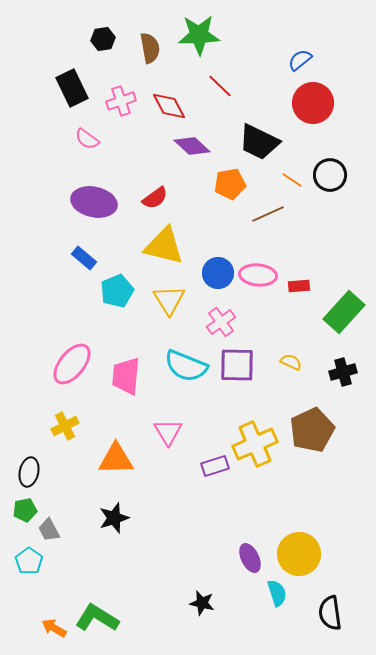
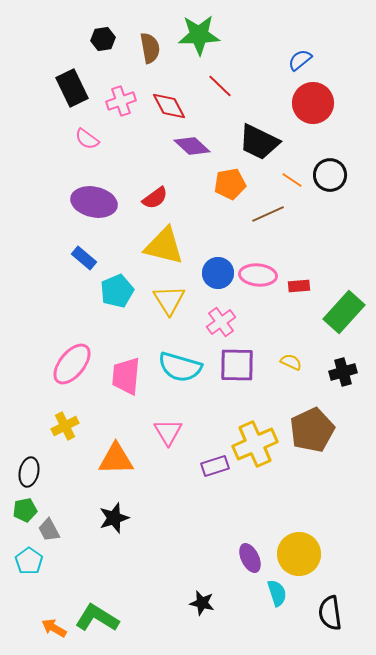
cyan semicircle at (186, 366): moved 6 px left, 1 px down; rotated 6 degrees counterclockwise
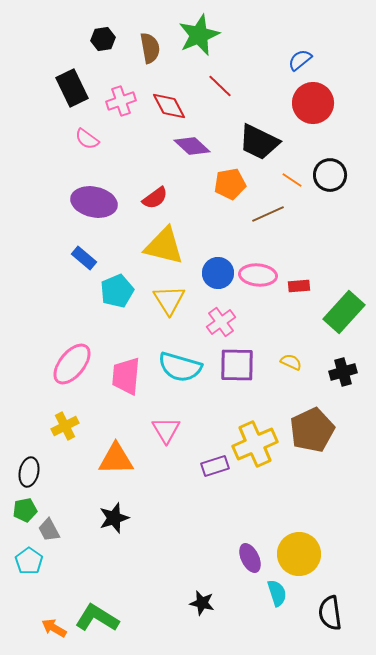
green star at (199, 35): rotated 21 degrees counterclockwise
pink triangle at (168, 432): moved 2 px left, 2 px up
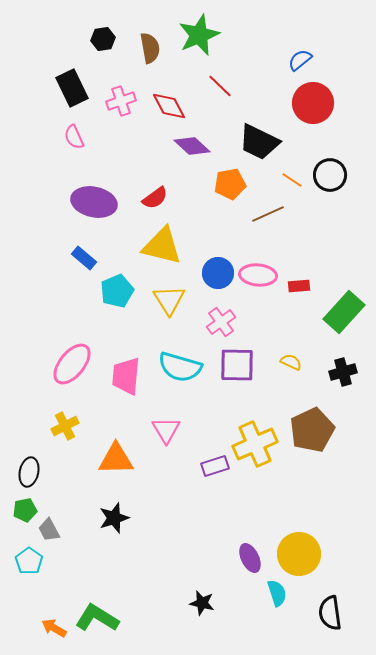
pink semicircle at (87, 139): moved 13 px left, 2 px up; rotated 30 degrees clockwise
yellow triangle at (164, 246): moved 2 px left
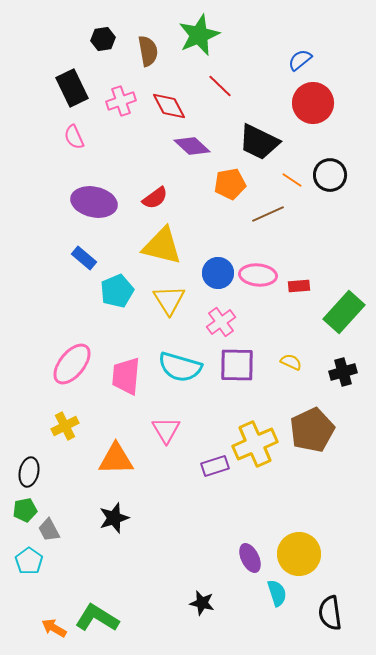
brown semicircle at (150, 48): moved 2 px left, 3 px down
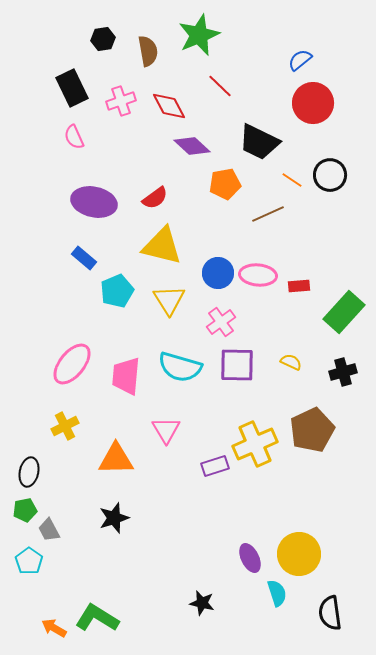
orange pentagon at (230, 184): moved 5 px left
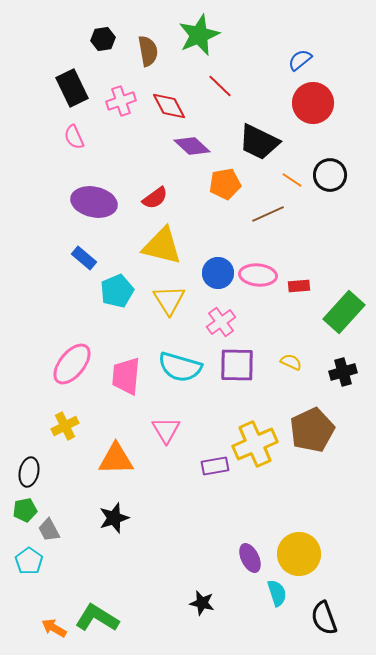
purple rectangle at (215, 466): rotated 8 degrees clockwise
black semicircle at (330, 613): moved 6 px left, 5 px down; rotated 12 degrees counterclockwise
